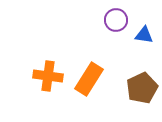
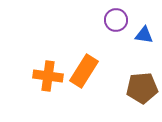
orange rectangle: moved 5 px left, 8 px up
brown pentagon: rotated 20 degrees clockwise
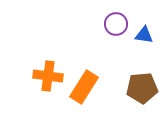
purple circle: moved 4 px down
orange rectangle: moved 16 px down
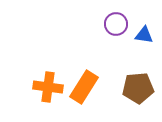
orange cross: moved 11 px down
brown pentagon: moved 4 px left
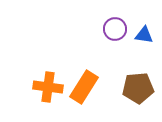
purple circle: moved 1 px left, 5 px down
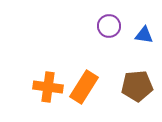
purple circle: moved 6 px left, 3 px up
brown pentagon: moved 1 px left, 2 px up
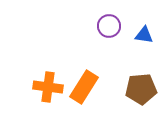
brown pentagon: moved 4 px right, 3 px down
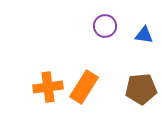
purple circle: moved 4 px left
orange cross: rotated 16 degrees counterclockwise
